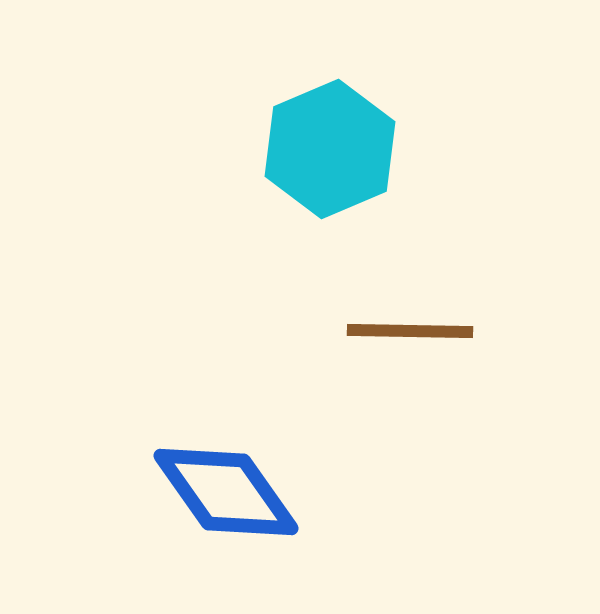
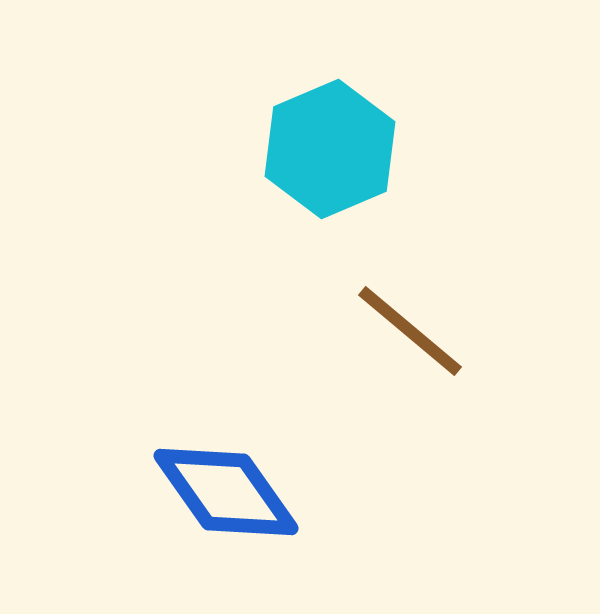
brown line: rotated 39 degrees clockwise
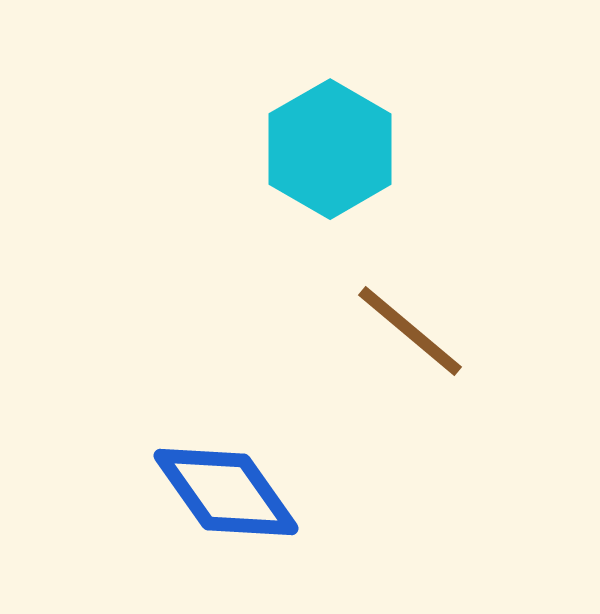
cyan hexagon: rotated 7 degrees counterclockwise
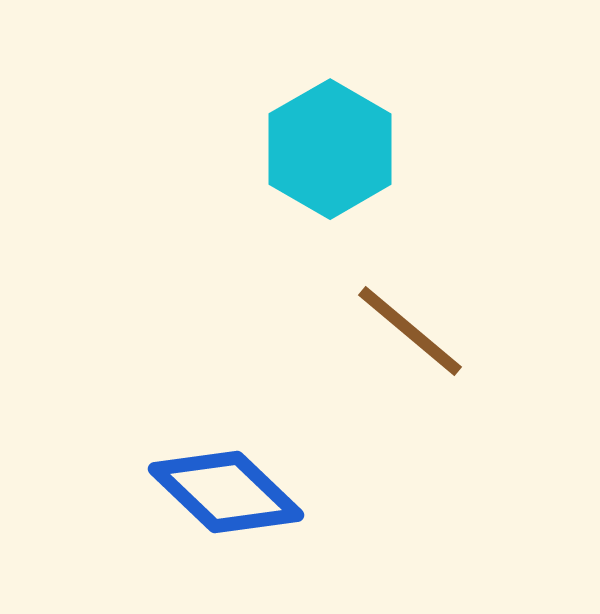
blue diamond: rotated 11 degrees counterclockwise
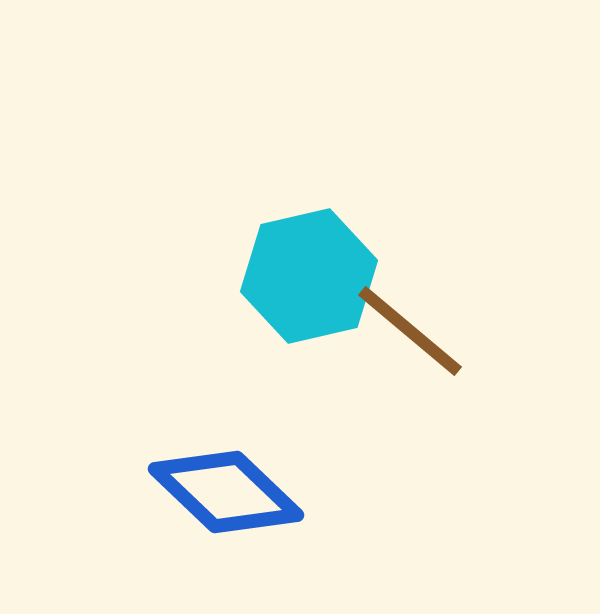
cyan hexagon: moved 21 px left, 127 px down; rotated 17 degrees clockwise
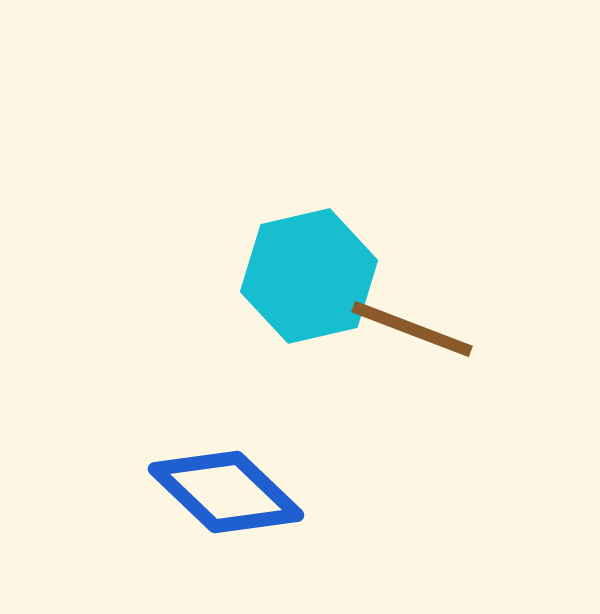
brown line: moved 2 px right, 2 px up; rotated 19 degrees counterclockwise
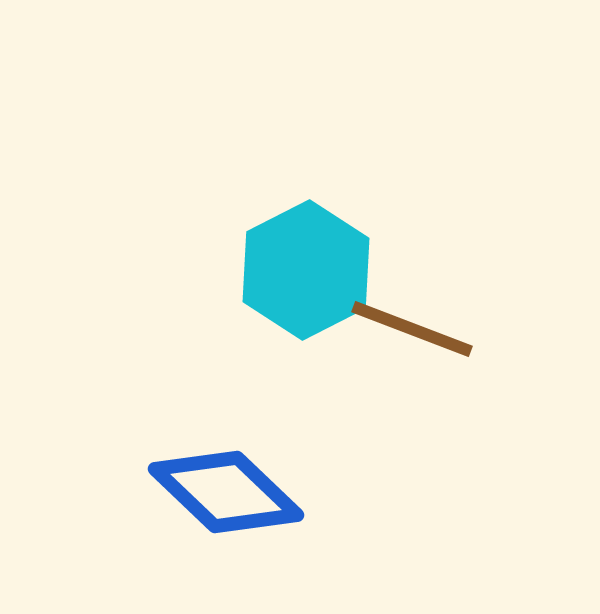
cyan hexagon: moved 3 px left, 6 px up; rotated 14 degrees counterclockwise
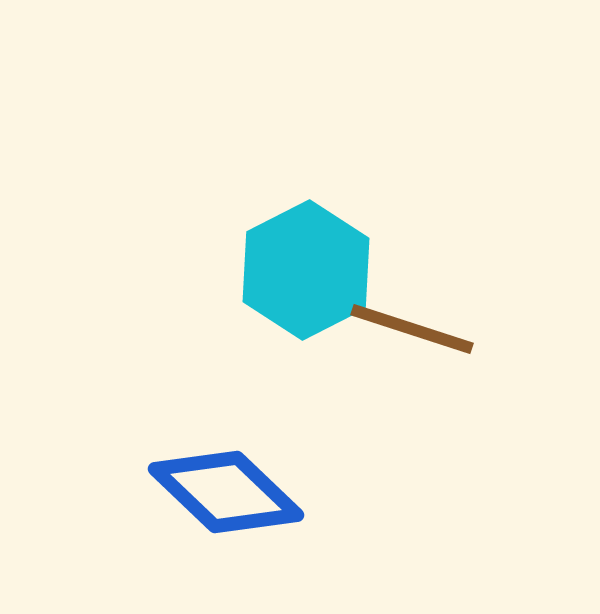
brown line: rotated 3 degrees counterclockwise
